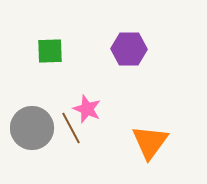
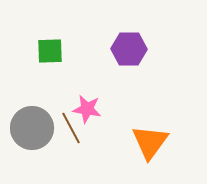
pink star: rotated 12 degrees counterclockwise
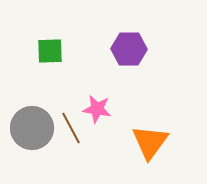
pink star: moved 10 px right
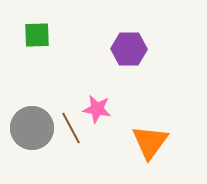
green square: moved 13 px left, 16 px up
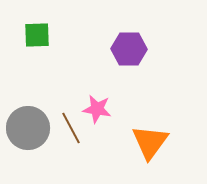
gray circle: moved 4 px left
